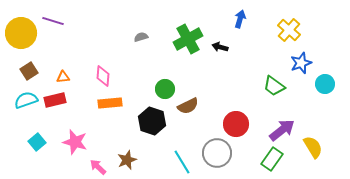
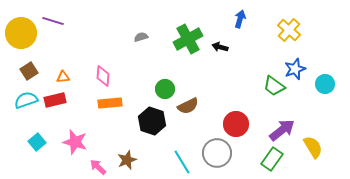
blue star: moved 6 px left, 6 px down
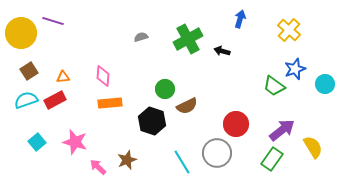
black arrow: moved 2 px right, 4 px down
red rectangle: rotated 15 degrees counterclockwise
brown semicircle: moved 1 px left
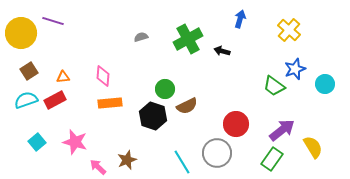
black hexagon: moved 1 px right, 5 px up
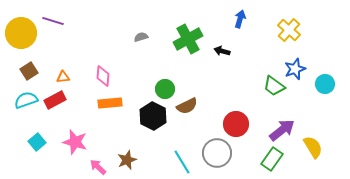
black hexagon: rotated 8 degrees clockwise
